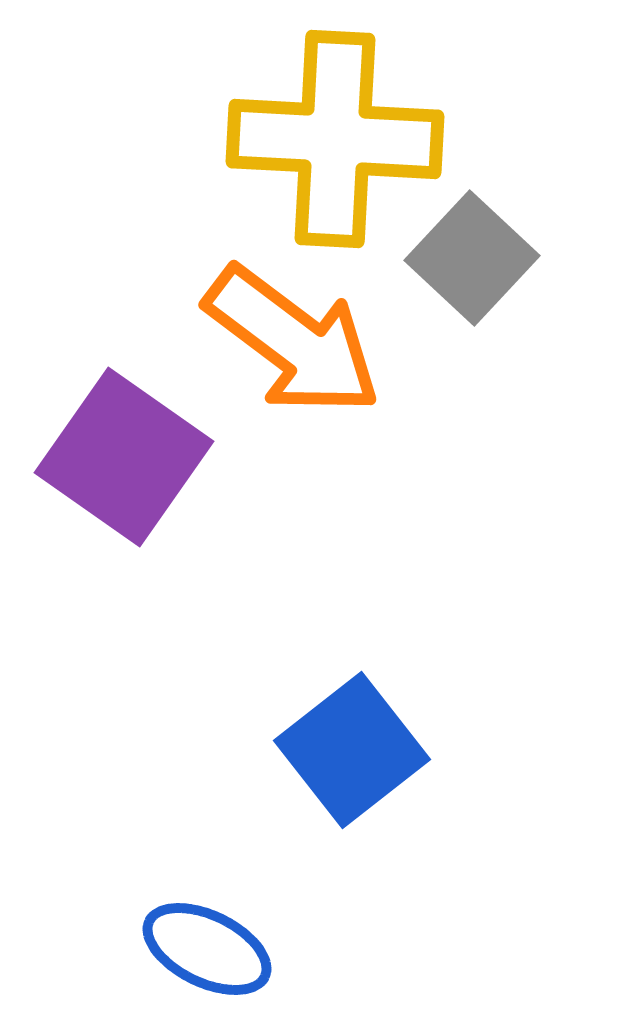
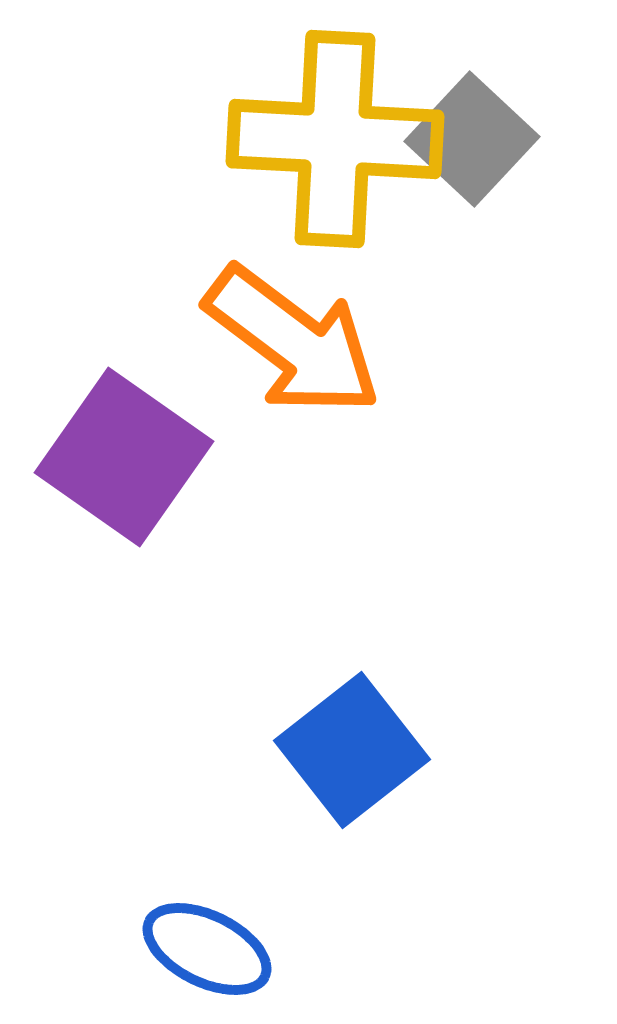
gray square: moved 119 px up
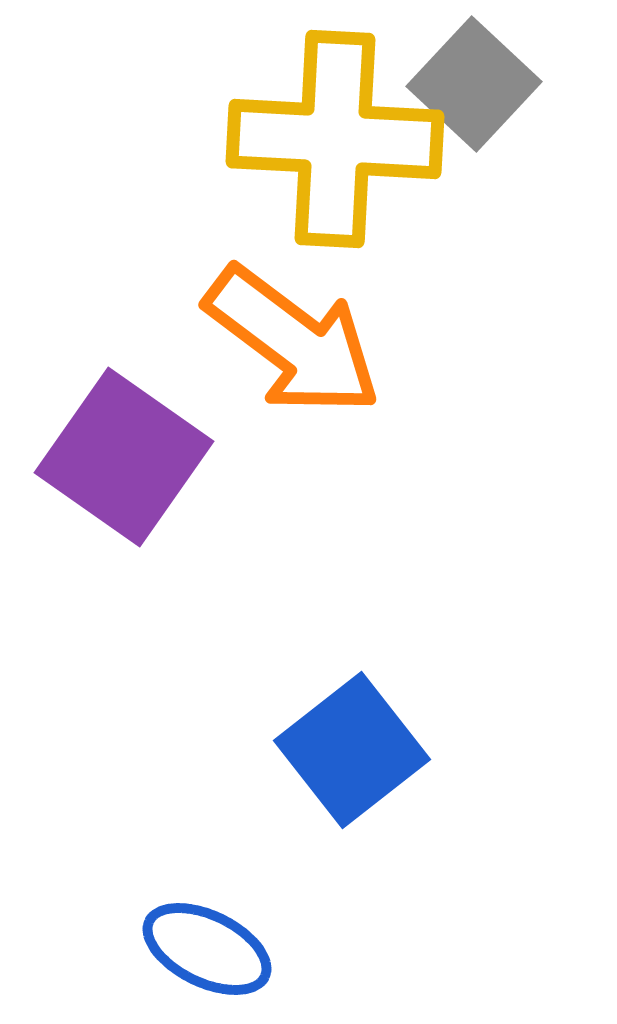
gray square: moved 2 px right, 55 px up
